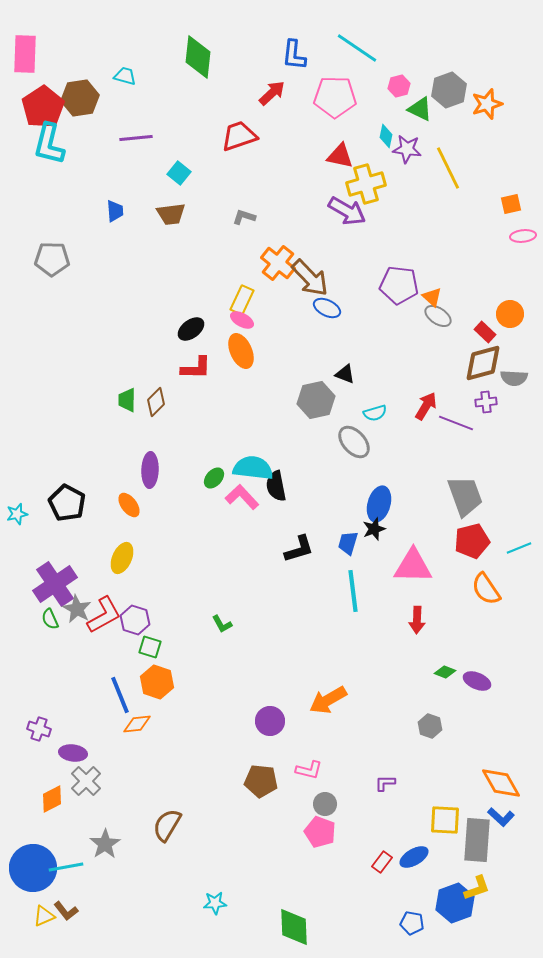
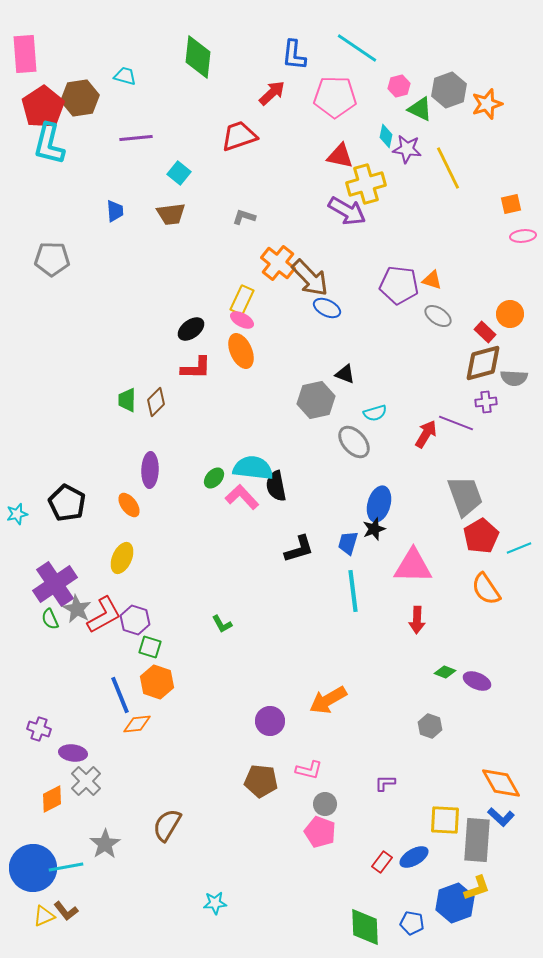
pink rectangle at (25, 54): rotated 6 degrees counterclockwise
orange triangle at (432, 297): moved 17 px up; rotated 25 degrees counterclockwise
red arrow at (426, 406): moved 28 px down
red pentagon at (472, 541): moved 9 px right, 5 px up; rotated 16 degrees counterclockwise
green diamond at (294, 927): moved 71 px right
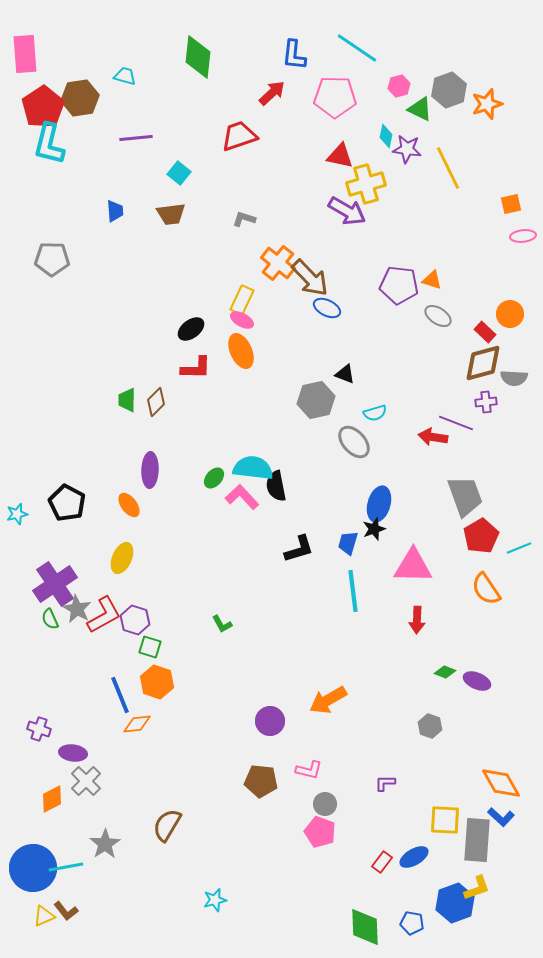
gray L-shape at (244, 217): moved 2 px down
red arrow at (426, 434): moved 7 px right, 3 px down; rotated 112 degrees counterclockwise
cyan star at (215, 903): moved 3 px up; rotated 10 degrees counterclockwise
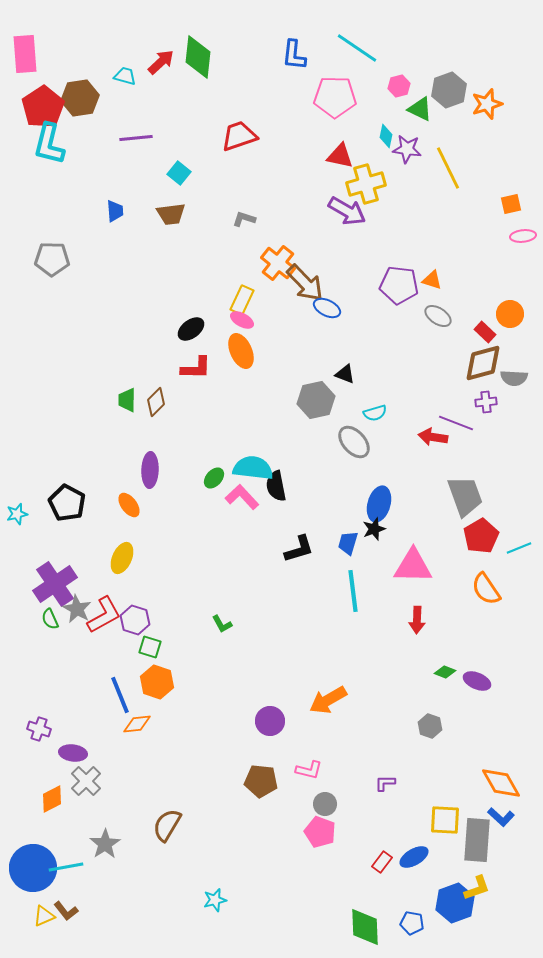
red arrow at (272, 93): moved 111 px left, 31 px up
brown arrow at (310, 278): moved 5 px left, 5 px down
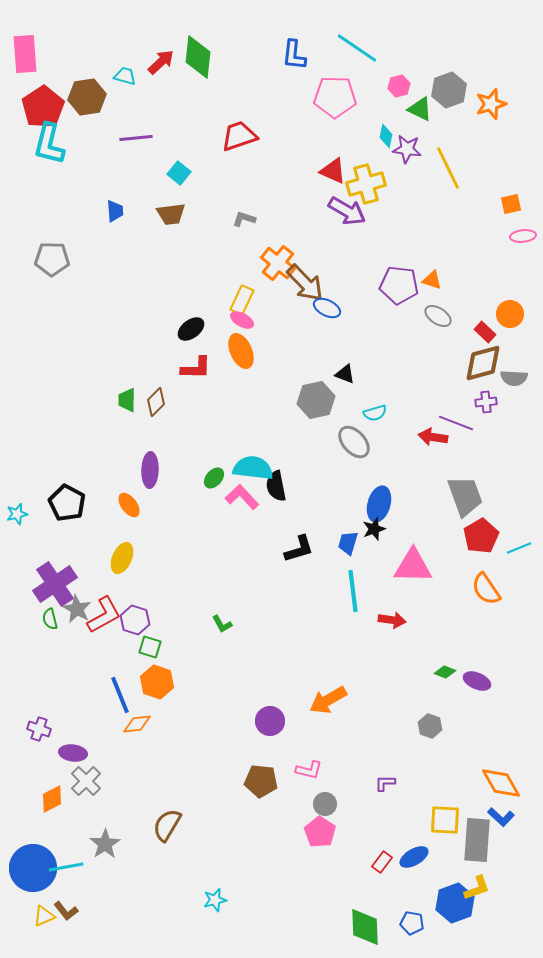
brown hexagon at (80, 98): moved 7 px right, 1 px up
orange star at (487, 104): moved 4 px right
red triangle at (340, 156): moved 7 px left, 15 px down; rotated 12 degrees clockwise
green semicircle at (50, 619): rotated 10 degrees clockwise
red arrow at (417, 620): moved 25 px left; rotated 84 degrees counterclockwise
pink pentagon at (320, 832): rotated 12 degrees clockwise
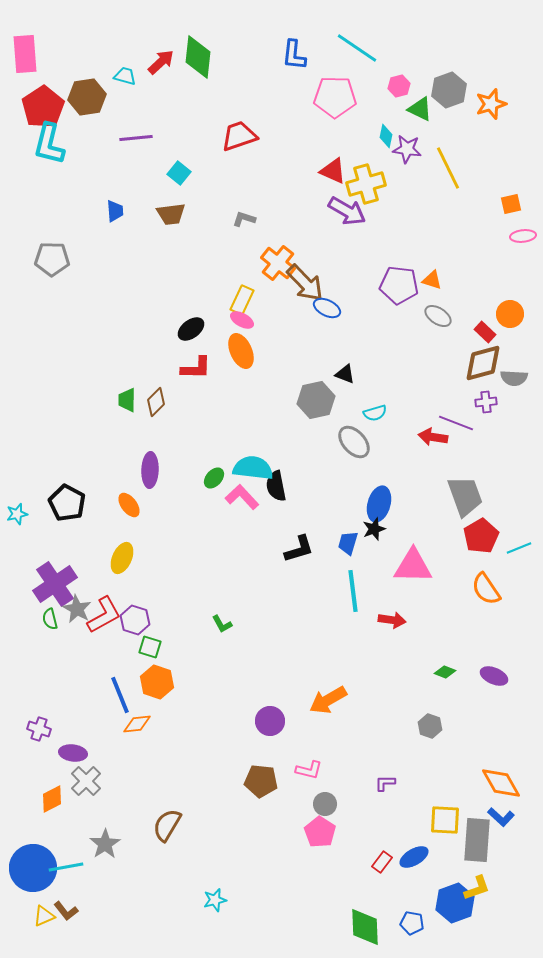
purple ellipse at (477, 681): moved 17 px right, 5 px up
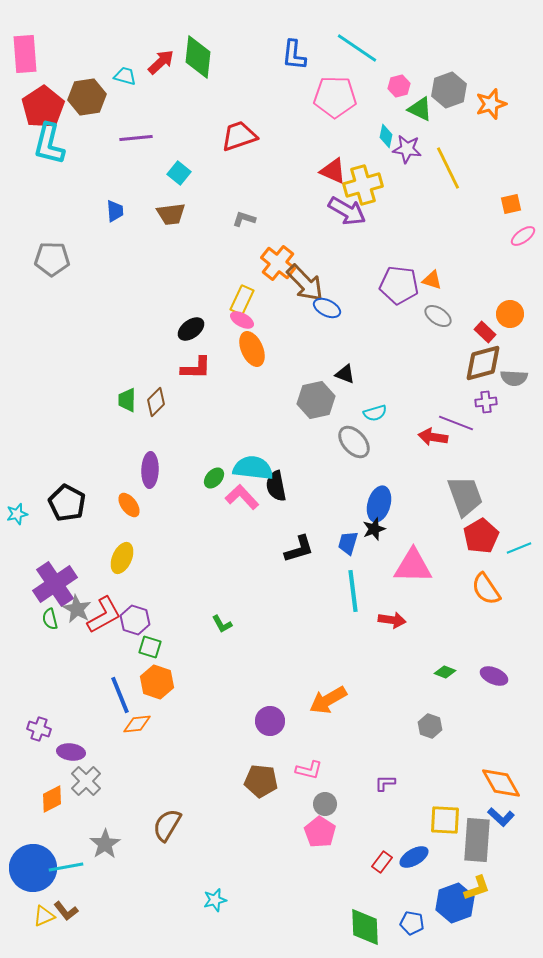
yellow cross at (366, 184): moved 3 px left, 1 px down
pink ellipse at (523, 236): rotated 30 degrees counterclockwise
orange ellipse at (241, 351): moved 11 px right, 2 px up
purple ellipse at (73, 753): moved 2 px left, 1 px up
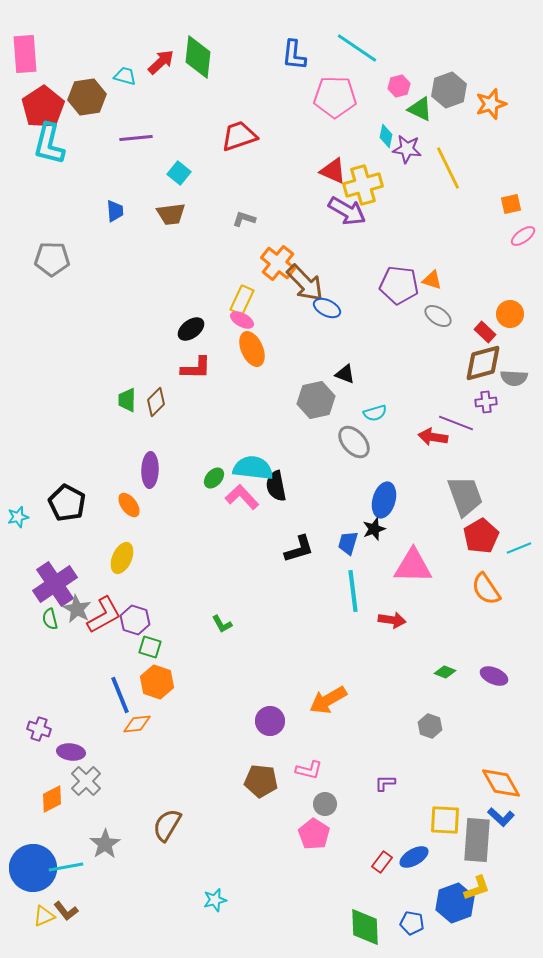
blue ellipse at (379, 504): moved 5 px right, 4 px up
cyan star at (17, 514): moved 1 px right, 3 px down
pink pentagon at (320, 832): moved 6 px left, 2 px down
